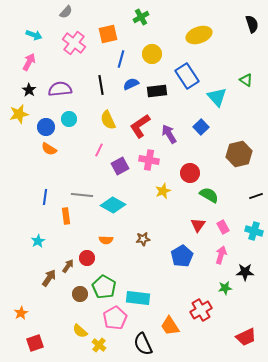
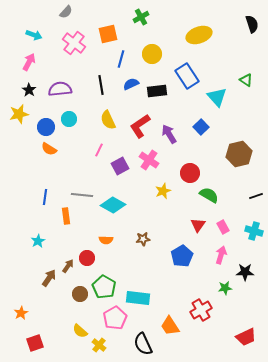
pink cross at (149, 160): rotated 24 degrees clockwise
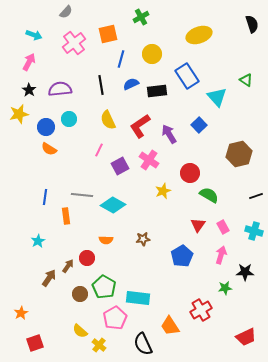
pink cross at (74, 43): rotated 15 degrees clockwise
blue square at (201, 127): moved 2 px left, 2 px up
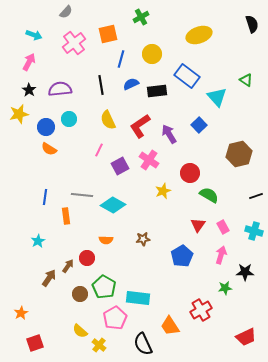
blue rectangle at (187, 76): rotated 20 degrees counterclockwise
